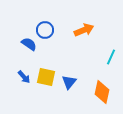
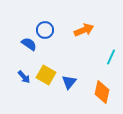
yellow square: moved 2 px up; rotated 18 degrees clockwise
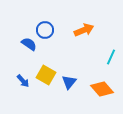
blue arrow: moved 1 px left, 4 px down
orange diamond: moved 3 px up; rotated 55 degrees counterclockwise
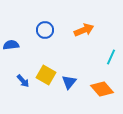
blue semicircle: moved 18 px left, 1 px down; rotated 42 degrees counterclockwise
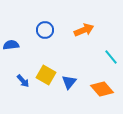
cyan line: rotated 63 degrees counterclockwise
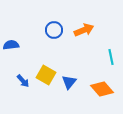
blue circle: moved 9 px right
cyan line: rotated 28 degrees clockwise
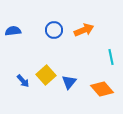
blue semicircle: moved 2 px right, 14 px up
yellow square: rotated 18 degrees clockwise
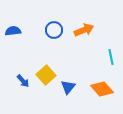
blue triangle: moved 1 px left, 5 px down
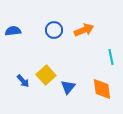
orange diamond: rotated 35 degrees clockwise
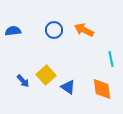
orange arrow: rotated 132 degrees counterclockwise
cyan line: moved 2 px down
blue triangle: rotated 35 degrees counterclockwise
